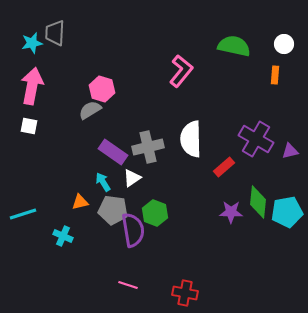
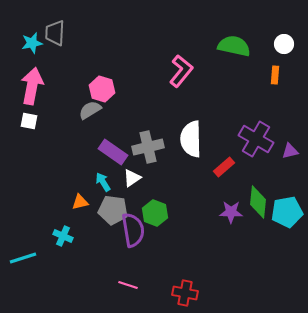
white square: moved 5 px up
cyan line: moved 44 px down
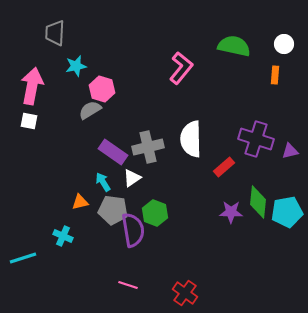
cyan star: moved 44 px right, 23 px down
pink L-shape: moved 3 px up
purple cross: rotated 12 degrees counterclockwise
red cross: rotated 25 degrees clockwise
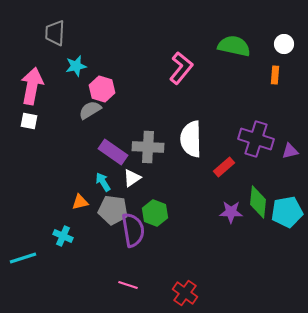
gray cross: rotated 16 degrees clockwise
